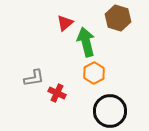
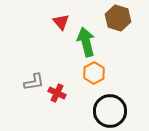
red triangle: moved 4 px left, 1 px up; rotated 30 degrees counterclockwise
gray L-shape: moved 4 px down
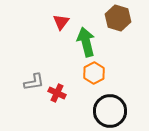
red triangle: rotated 18 degrees clockwise
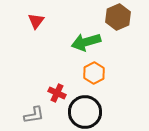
brown hexagon: moved 1 px up; rotated 20 degrees clockwise
red triangle: moved 25 px left, 1 px up
green arrow: rotated 92 degrees counterclockwise
gray L-shape: moved 33 px down
black circle: moved 25 px left, 1 px down
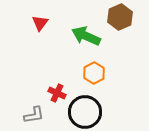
brown hexagon: moved 2 px right
red triangle: moved 4 px right, 2 px down
green arrow: moved 6 px up; rotated 40 degrees clockwise
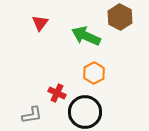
brown hexagon: rotated 10 degrees counterclockwise
gray L-shape: moved 2 px left
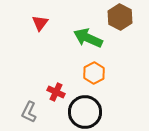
green arrow: moved 2 px right, 2 px down
red cross: moved 1 px left, 1 px up
gray L-shape: moved 3 px left, 3 px up; rotated 125 degrees clockwise
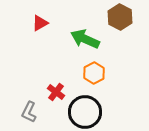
red triangle: rotated 24 degrees clockwise
green arrow: moved 3 px left, 1 px down
red cross: rotated 12 degrees clockwise
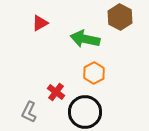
green arrow: rotated 12 degrees counterclockwise
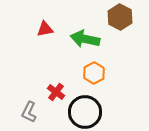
red triangle: moved 5 px right, 6 px down; rotated 18 degrees clockwise
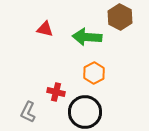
red triangle: rotated 24 degrees clockwise
green arrow: moved 2 px right, 2 px up; rotated 8 degrees counterclockwise
red cross: rotated 24 degrees counterclockwise
gray L-shape: moved 1 px left
